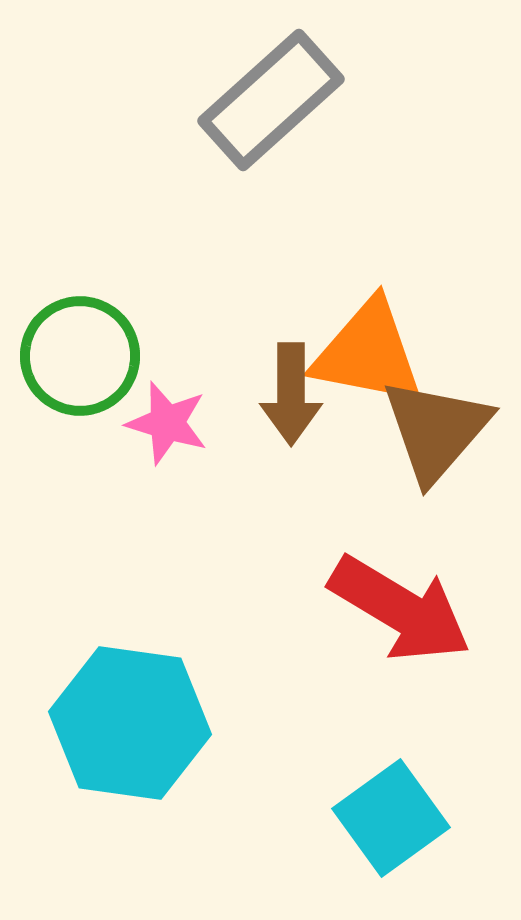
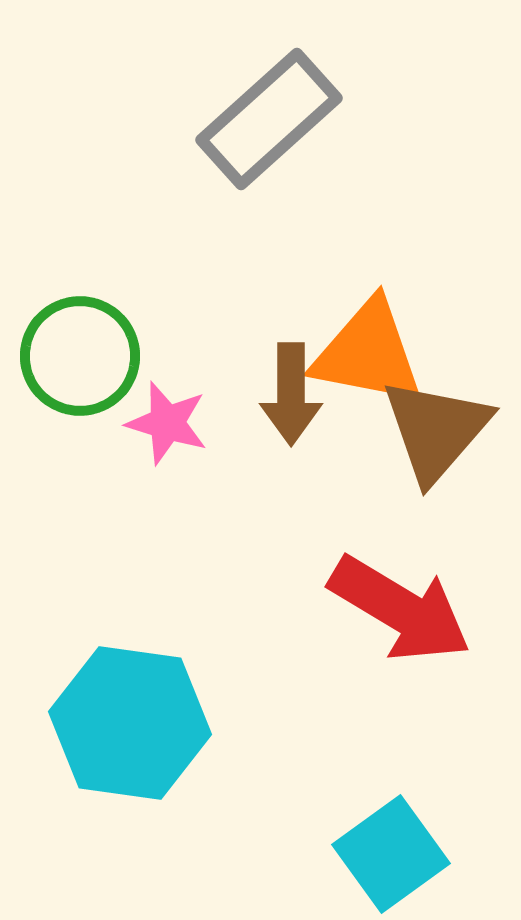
gray rectangle: moved 2 px left, 19 px down
cyan square: moved 36 px down
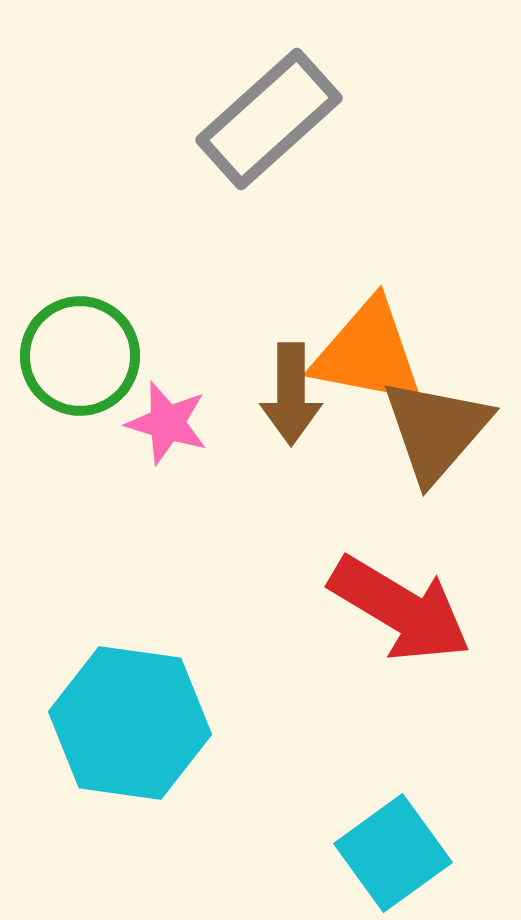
cyan square: moved 2 px right, 1 px up
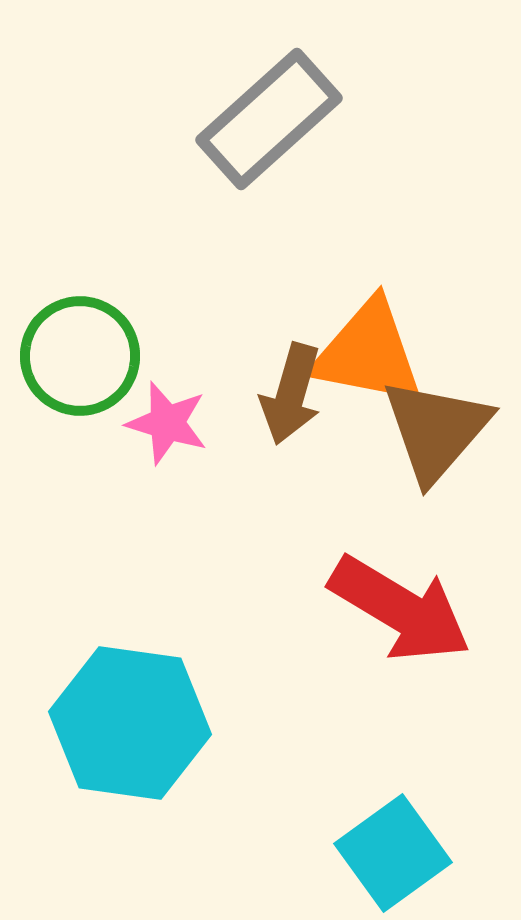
brown arrow: rotated 16 degrees clockwise
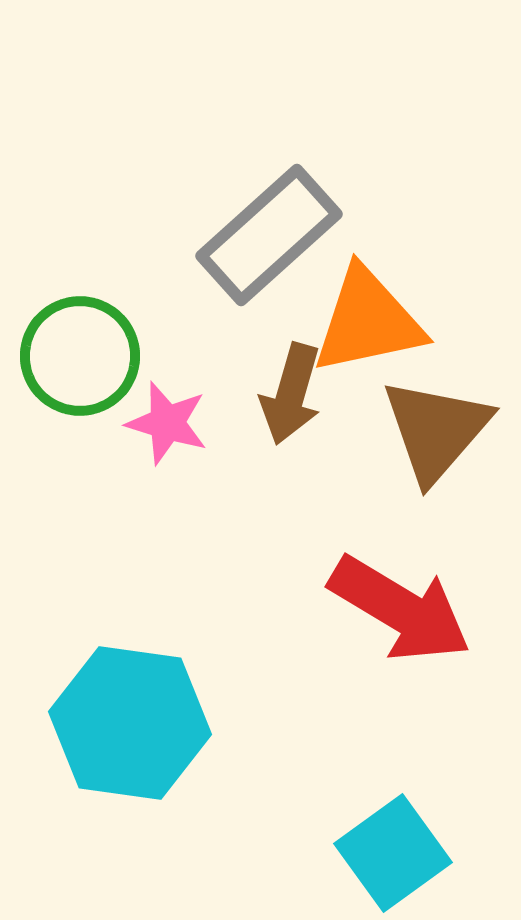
gray rectangle: moved 116 px down
orange triangle: moved 32 px up; rotated 23 degrees counterclockwise
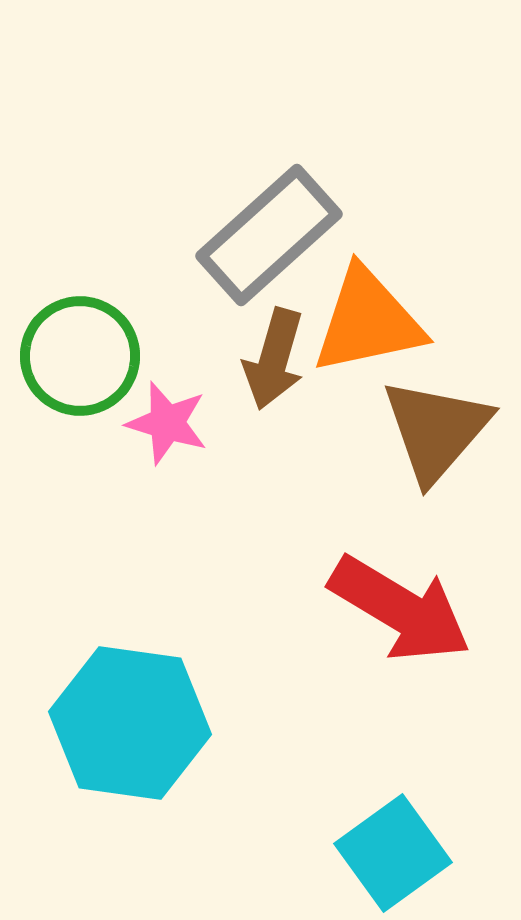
brown arrow: moved 17 px left, 35 px up
